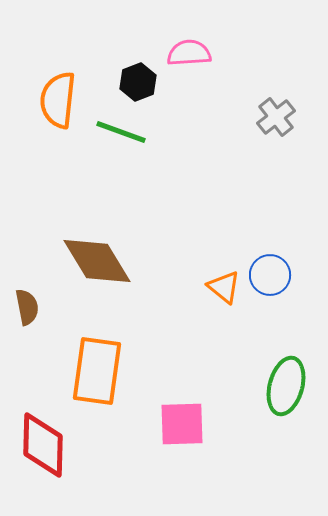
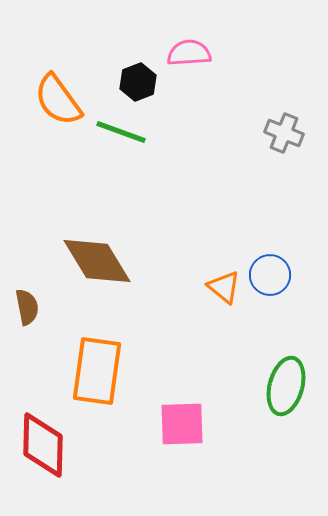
orange semicircle: rotated 42 degrees counterclockwise
gray cross: moved 8 px right, 16 px down; rotated 30 degrees counterclockwise
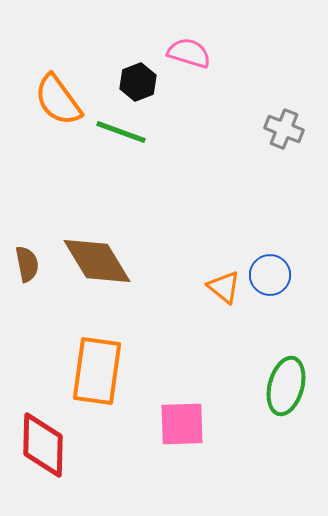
pink semicircle: rotated 21 degrees clockwise
gray cross: moved 4 px up
brown semicircle: moved 43 px up
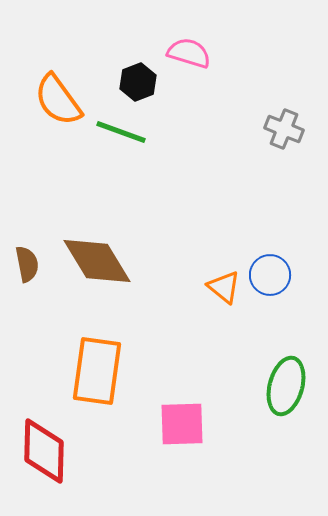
red diamond: moved 1 px right, 6 px down
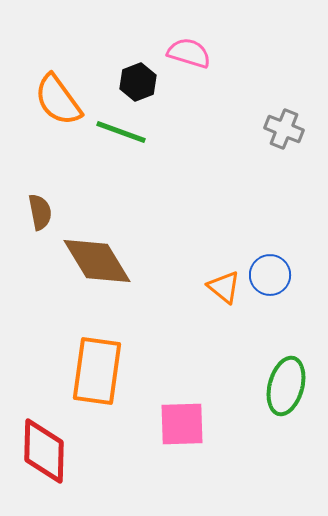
brown semicircle: moved 13 px right, 52 px up
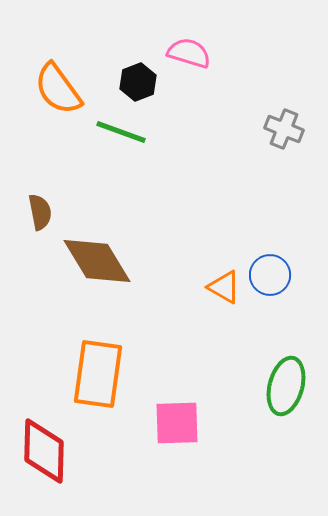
orange semicircle: moved 11 px up
orange triangle: rotated 9 degrees counterclockwise
orange rectangle: moved 1 px right, 3 px down
pink square: moved 5 px left, 1 px up
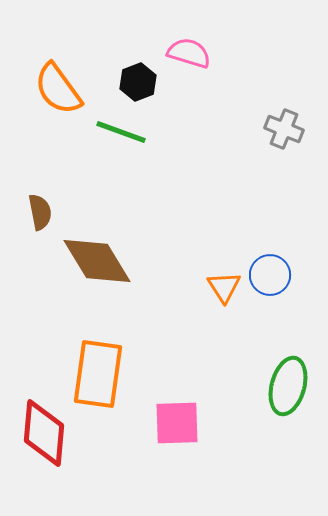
orange triangle: rotated 27 degrees clockwise
green ellipse: moved 2 px right
red diamond: moved 18 px up; rotated 4 degrees clockwise
